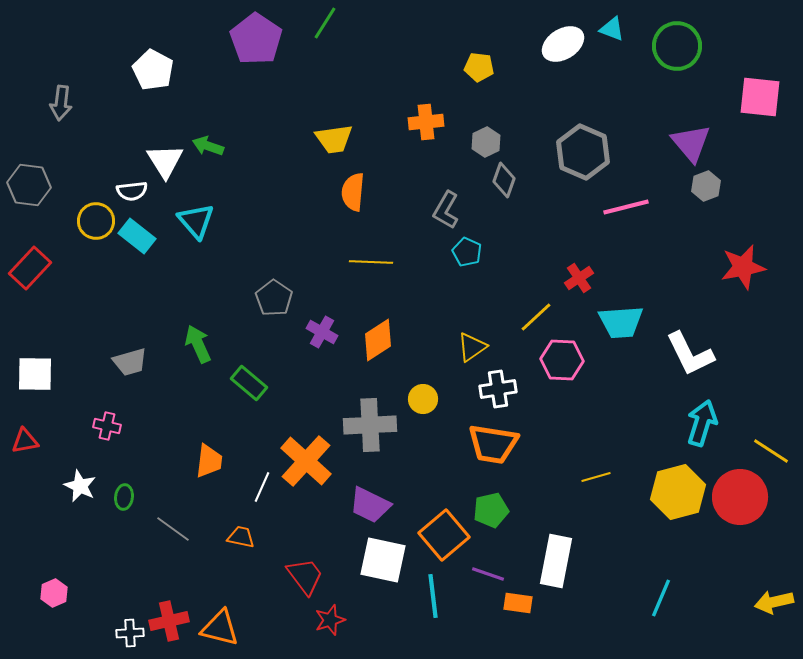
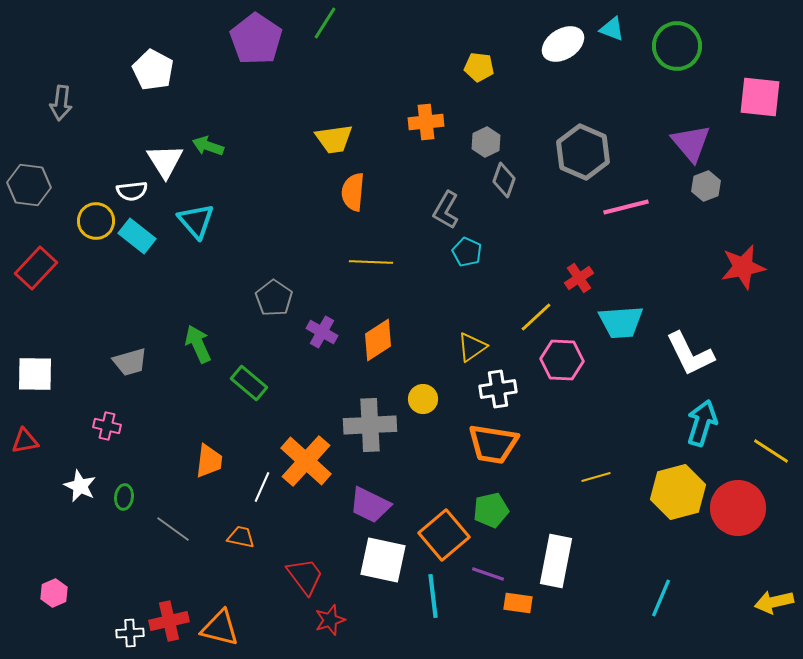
red rectangle at (30, 268): moved 6 px right
red circle at (740, 497): moved 2 px left, 11 px down
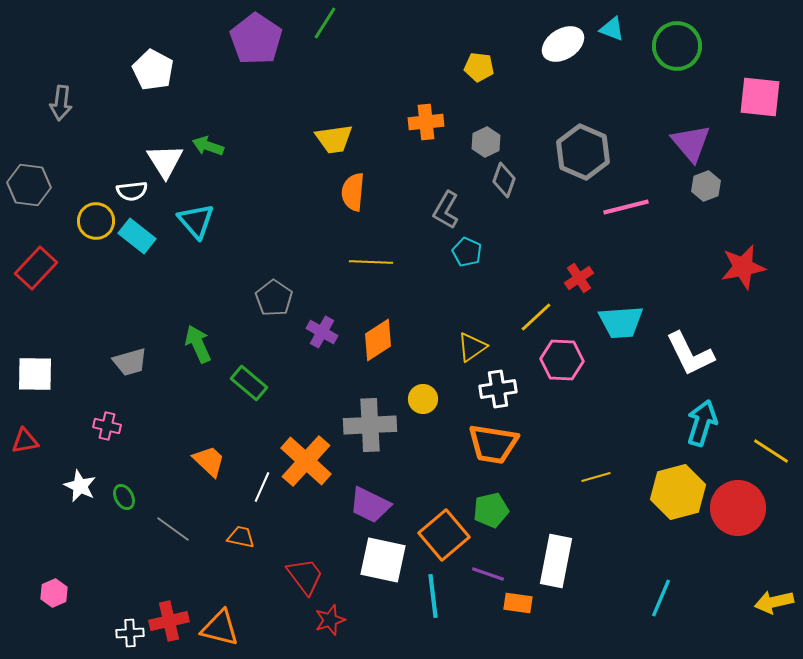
orange trapezoid at (209, 461): rotated 54 degrees counterclockwise
green ellipse at (124, 497): rotated 35 degrees counterclockwise
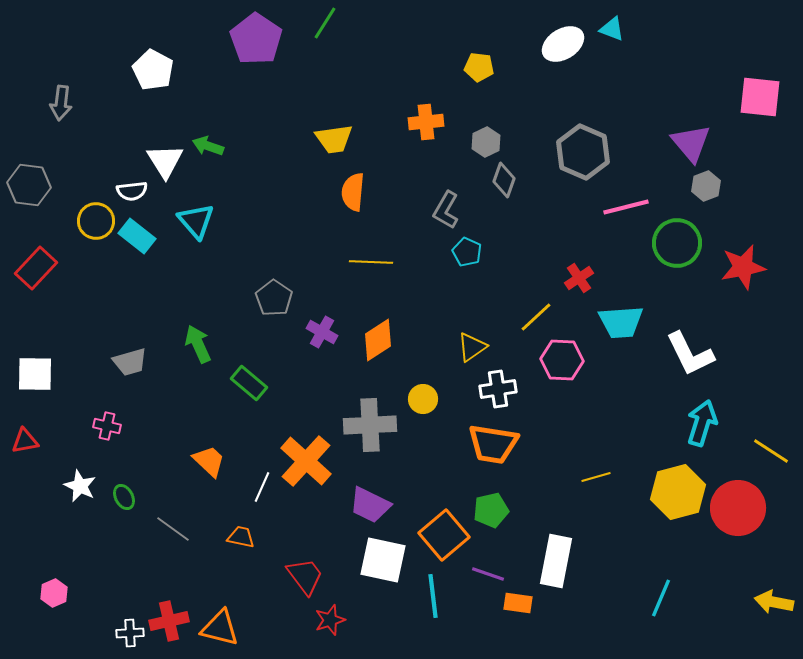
green circle at (677, 46): moved 197 px down
yellow arrow at (774, 602): rotated 24 degrees clockwise
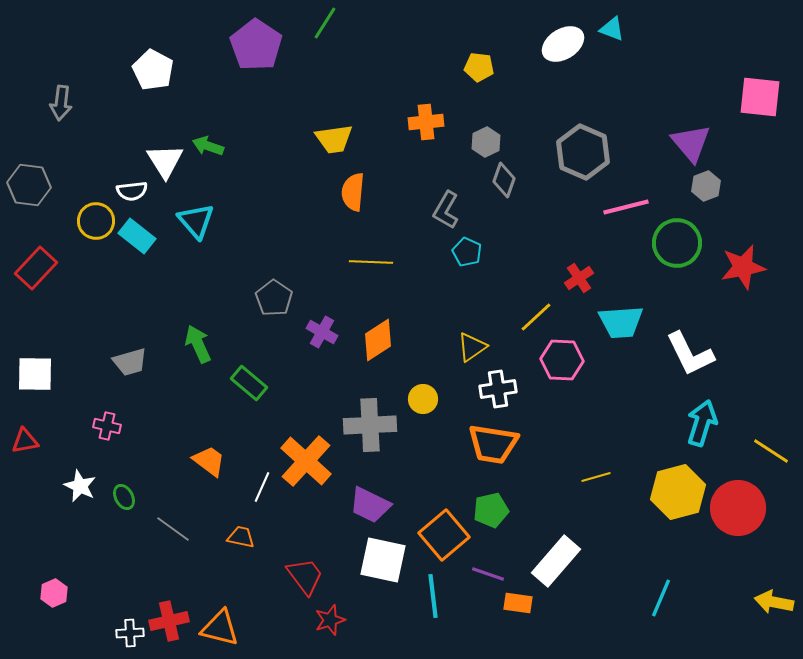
purple pentagon at (256, 39): moved 6 px down
orange trapezoid at (209, 461): rotated 6 degrees counterclockwise
white rectangle at (556, 561): rotated 30 degrees clockwise
